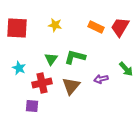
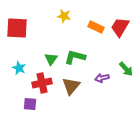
yellow star: moved 9 px right, 9 px up
purple arrow: moved 1 px right, 1 px up
purple square: moved 2 px left, 2 px up
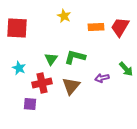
yellow star: rotated 16 degrees clockwise
orange rectangle: rotated 28 degrees counterclockwise
